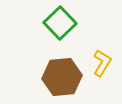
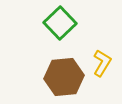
brown hexagon: moved 2 px right
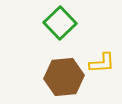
yellow L-shape: rotated 56 degrees clockwise
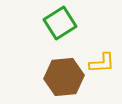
green square: rotated 12 degrees clockwise
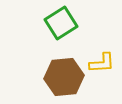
green square: moved 1 px right
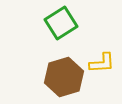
brown hexagon: rotated 12 degrees counterclockwise
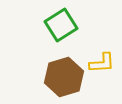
green square: moved 2 px down
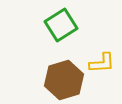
brown hexagon: moved 3 px down
